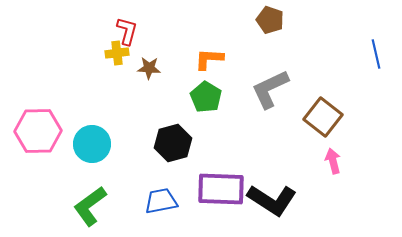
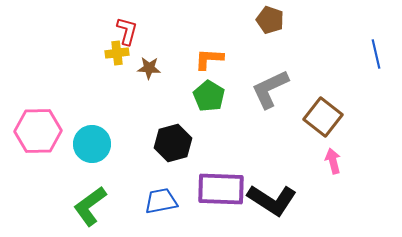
green pentagon: moved 3 px right, 1 px up
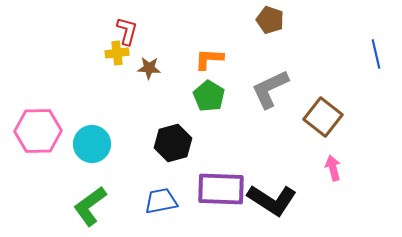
pink arrow: moved 7 px down
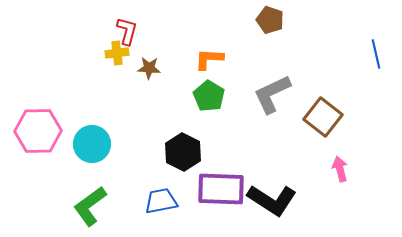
gray L-shape: moved 2 px right, 5 px down
black hexagon: moved 10 px right, 9 px down; rotated 18 degrees counterclockwise
pink arrow: moved 7 px right, 1 px down
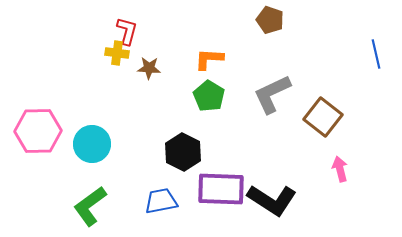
yellow cross: rotated 15 degrees clockwise
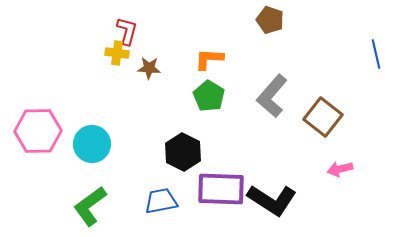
gray L-shape: moved 2 px down; rotated 24 degrees counterclockwise
pink arrow: rotated 90 degrees counterclockwise
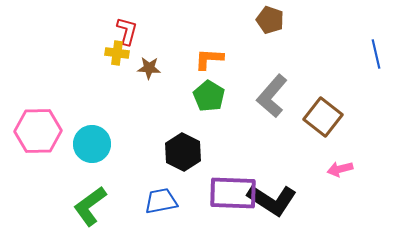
purple rectangle: moved 12 px right, 4 px down
